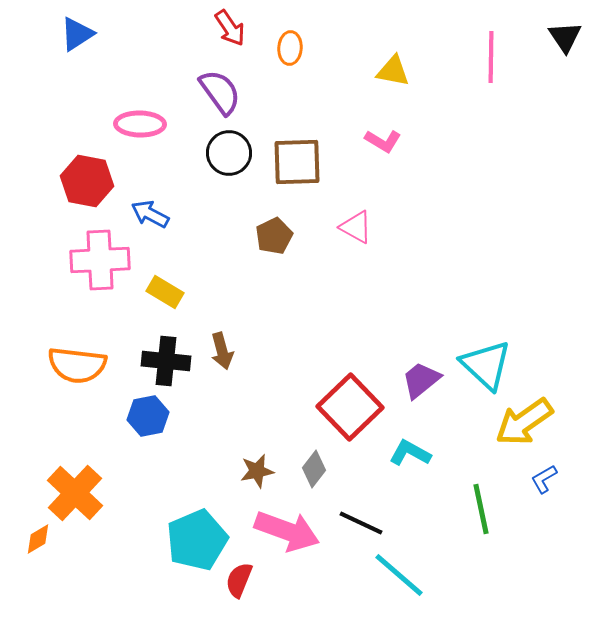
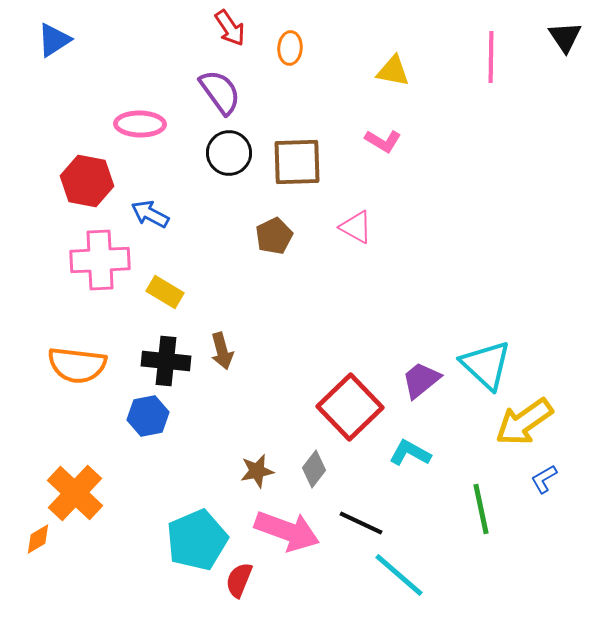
blue triangle: moved 23 px left, 6 px down
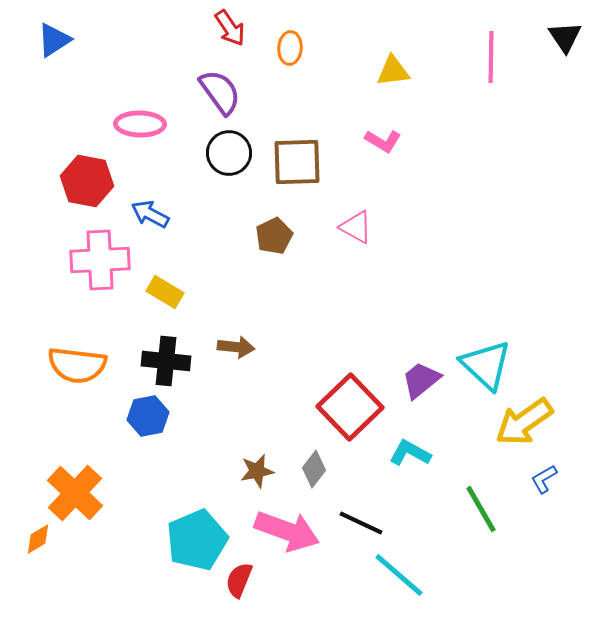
yellow triangle: rotated 18 degrees counterclockwise
brown arrow: moved 14 px right, 4 px up; rotated 69 degrees counterclockwise
green line: rotated 18 degrees counterclockwise
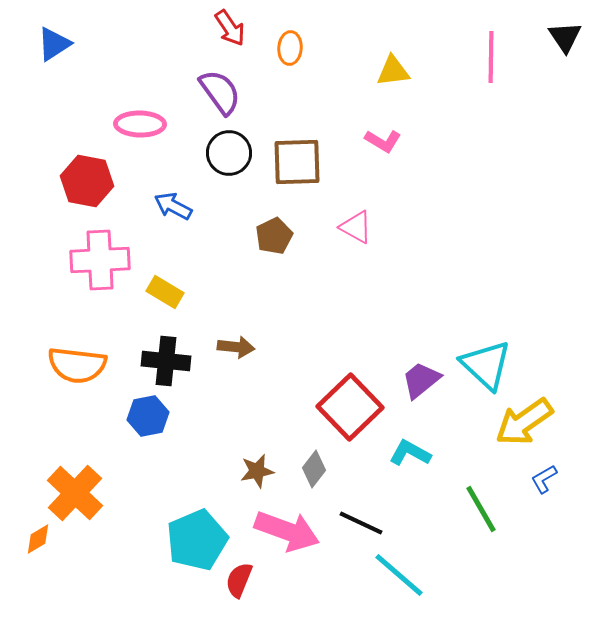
blue triangle: moved 4 px down
blue arrow: moved 23 px right, 8 px up
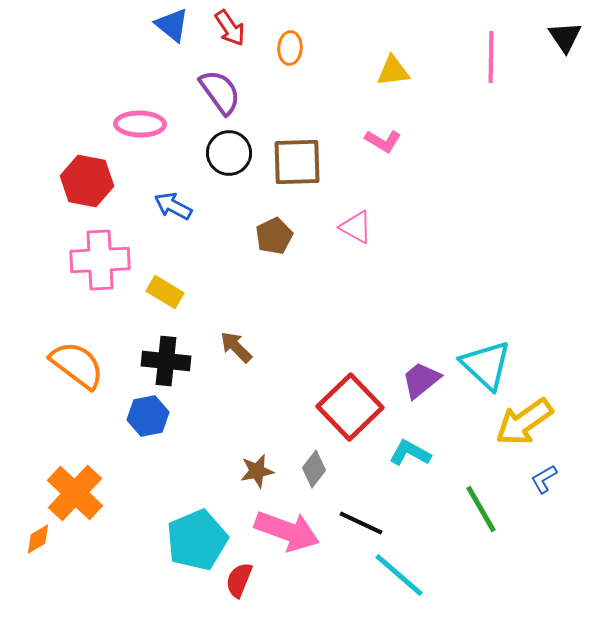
blue triangle: moved 118 px right, 19 px up; rotated 48 degrees counterclockwise
brown arrow: rotated 141 degrees counterclockwise
orange semicircle: rotated 150 degrees counterclockwise
